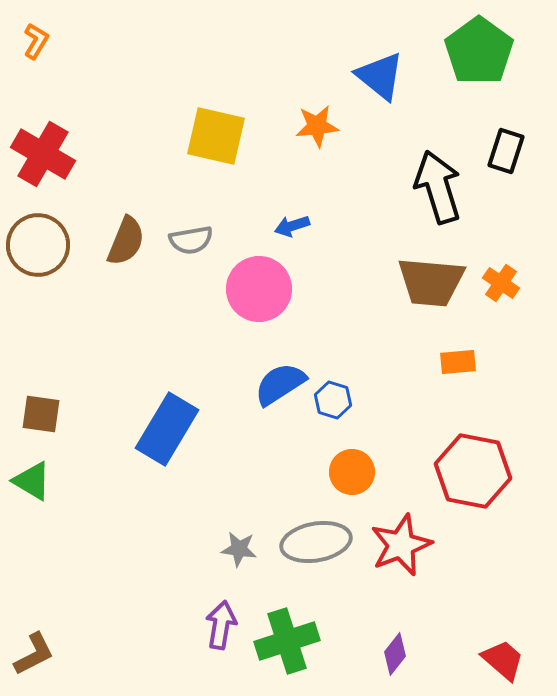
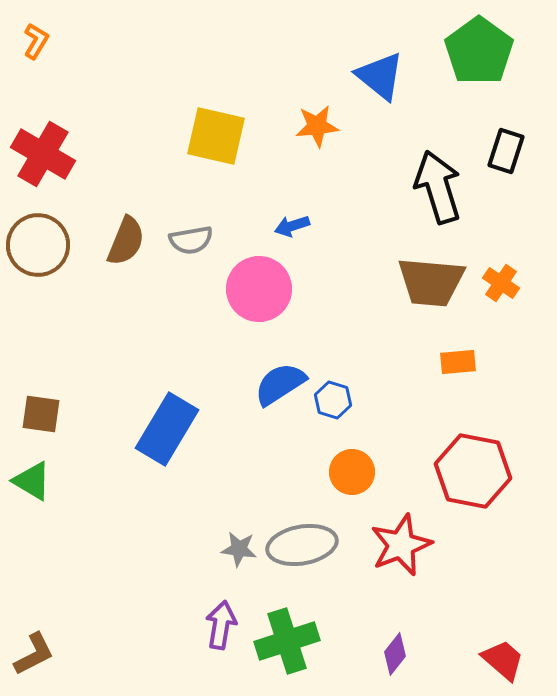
gray ellipse: moved 14 px left, 3 px down
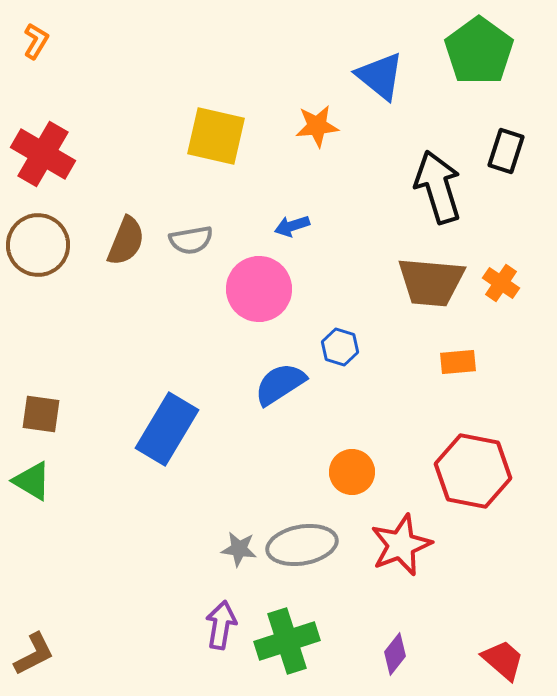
blue hexagon: moved 7 px right, 53 px up
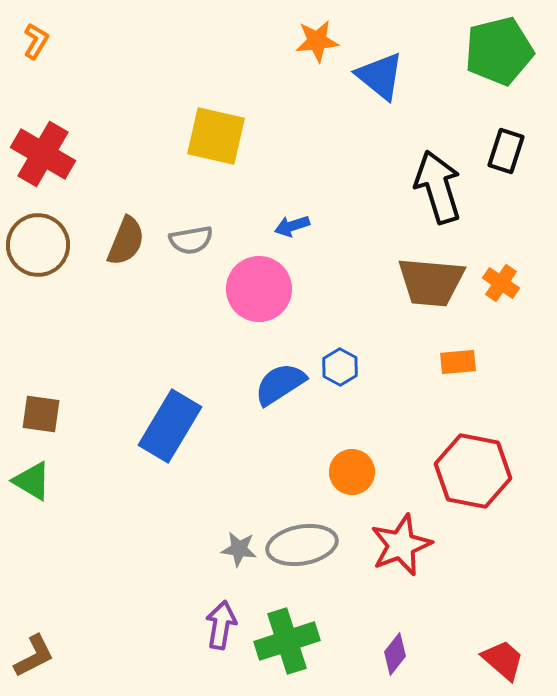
green pentagon: moved 20 px right; rotated 22 degrees clockwise
orange star: moved 85 px up
blue hexagon: moved 20 px down; rotated 12 degrees clockwise
blue rectangle: moved 3 px right, 3 px up
brown L-shape: moved 2 px down
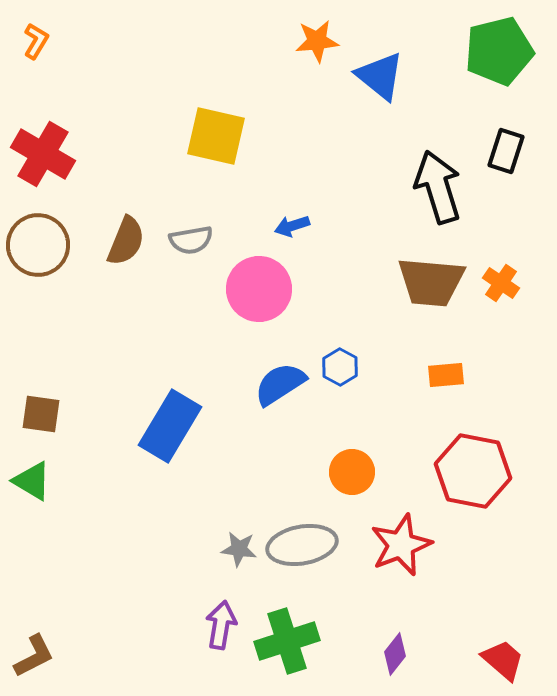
orange rectangle: moved 12 px left, 13 px down
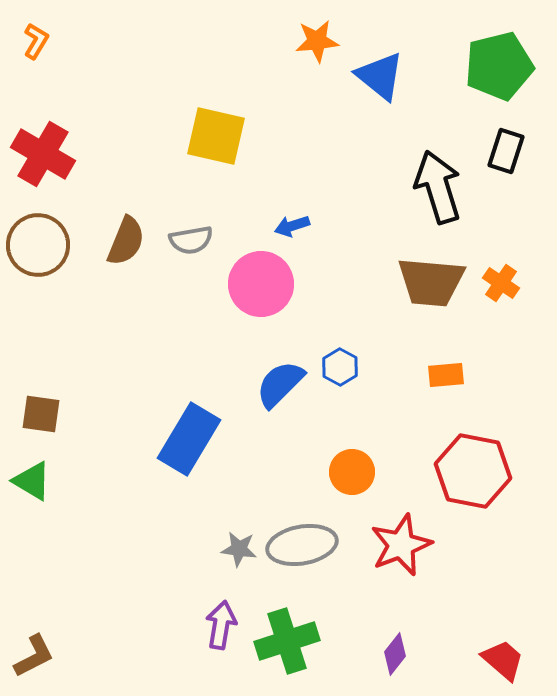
green pentagon: moved 15 px down
pink circle: moved 2 px right, 5 px up
blue semicircle: rotated 12 degrees counterclockwise
blue rectangle: moved 19 px right, 13 px down
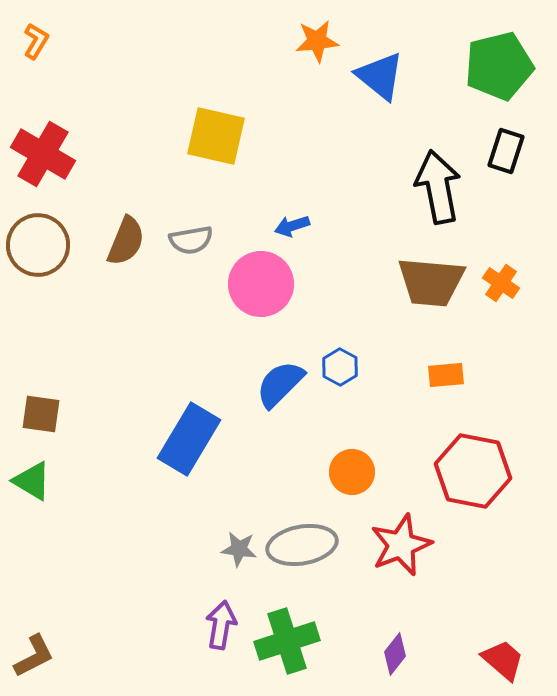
black arrow: rotated 6 degrees clockwise
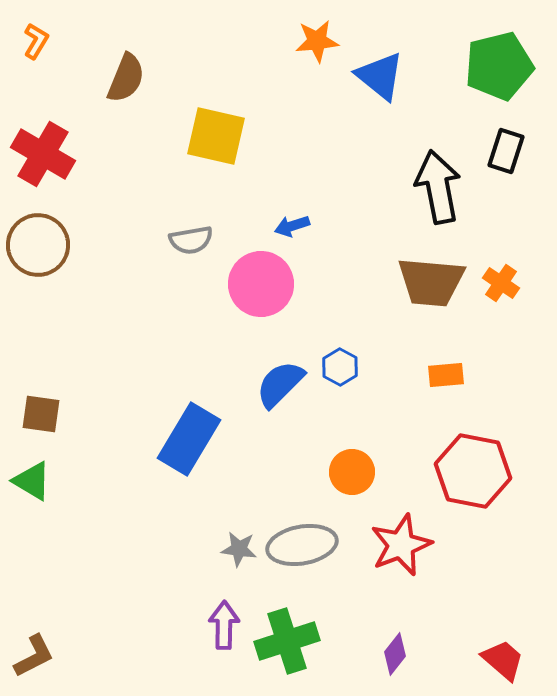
brown semicircle: moved 163 px up
purple arrow: moved 3 px right; rotated 9 degrees counterclockwise
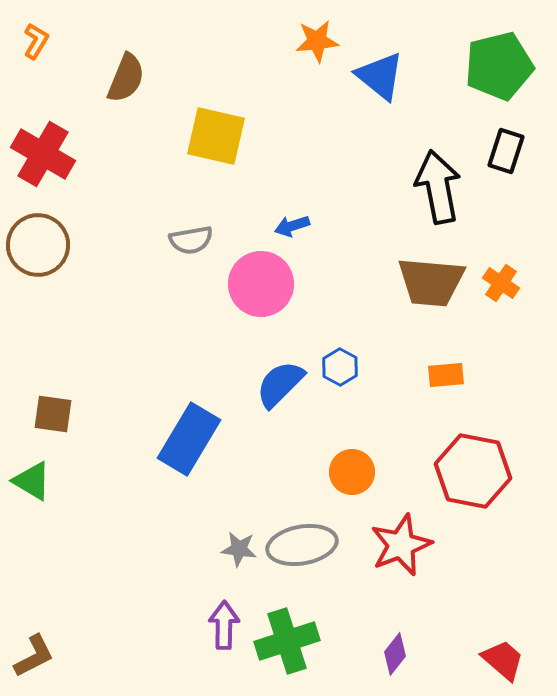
brown square: moved 12 px right
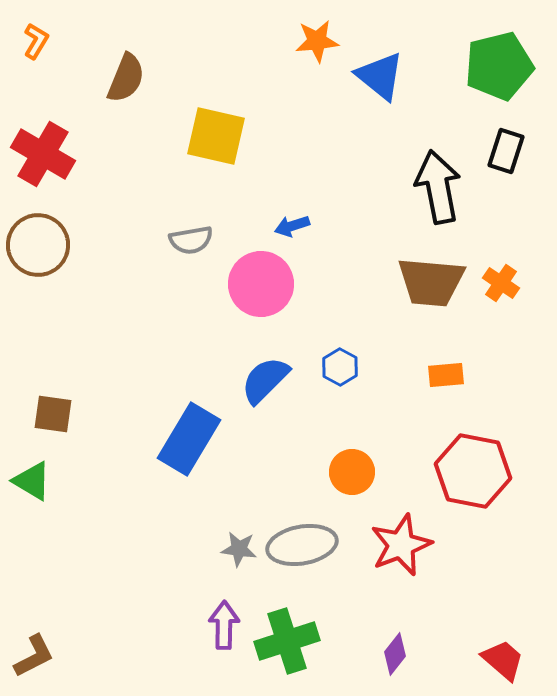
blue semicircle: moved 15 px left, 4 px up
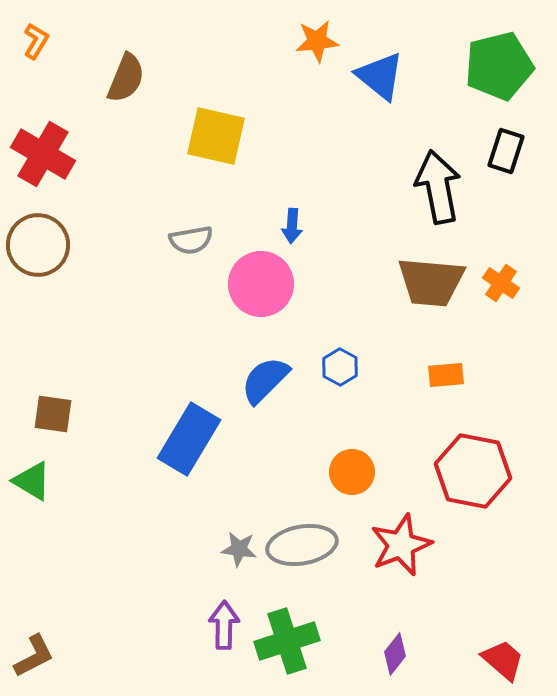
blue arrow: rotated 68 degrees counterclockwise
